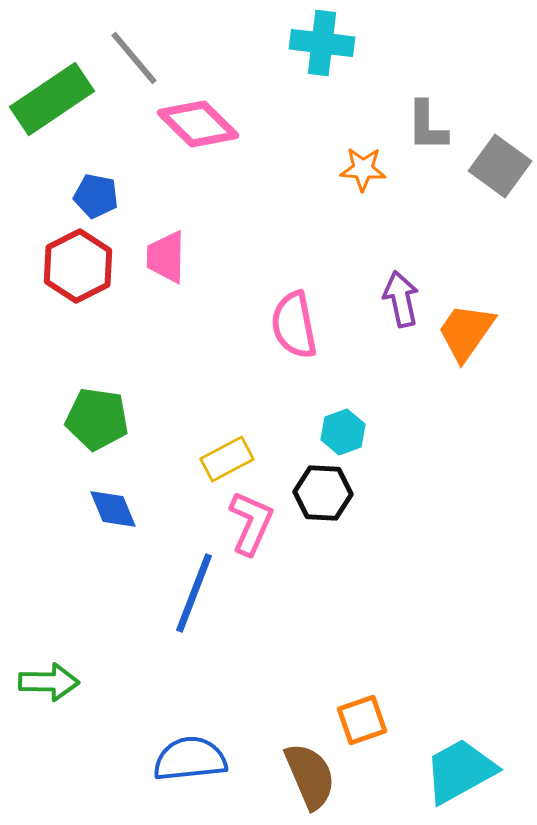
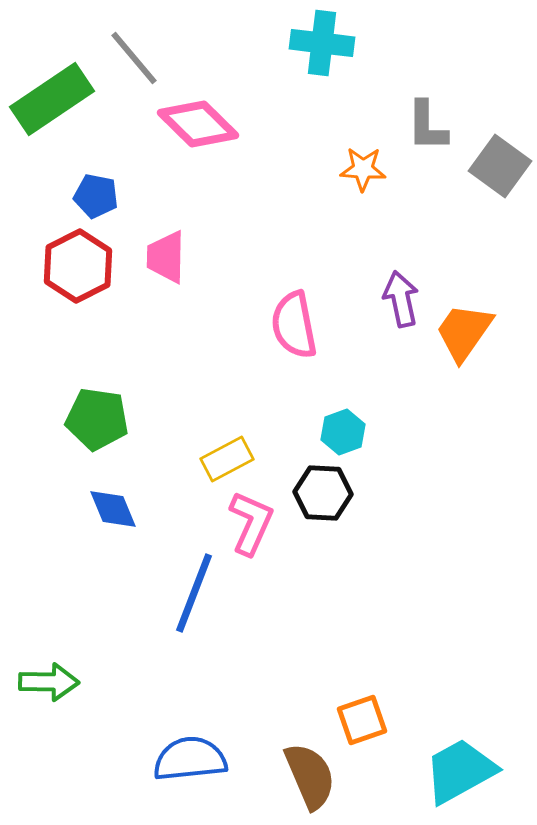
orange trapezoid: moved 2 px left
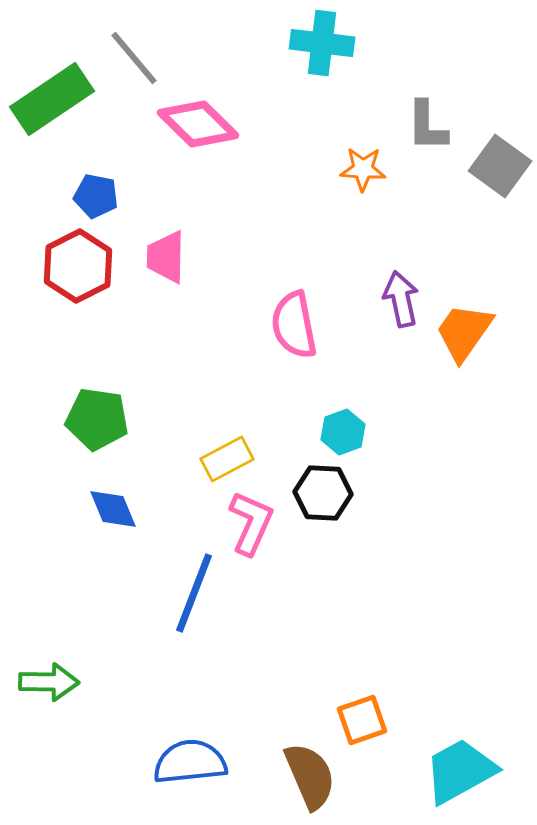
blue semicircle: moved 3 px down
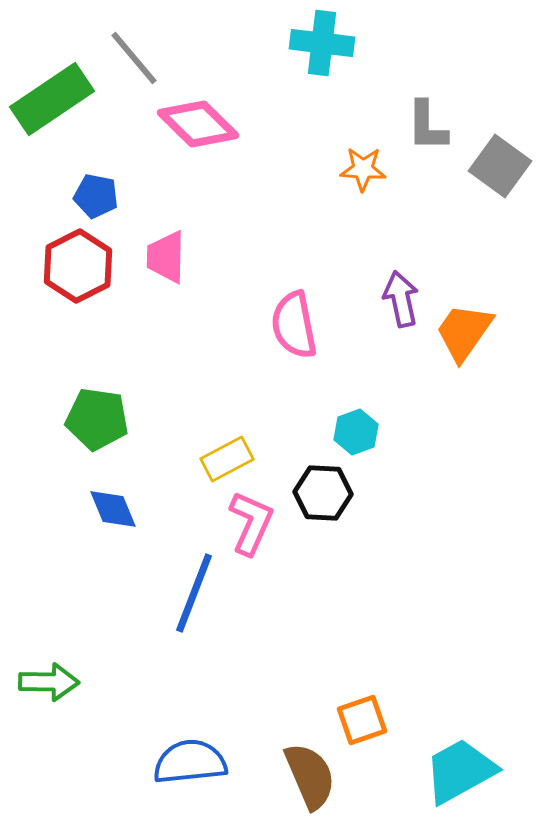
cyan hexagon: moved 13 px right
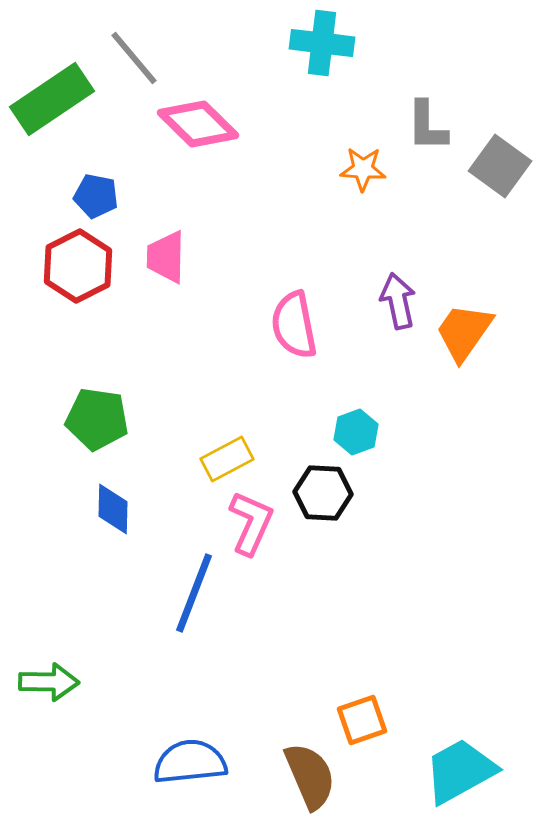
purple arrow: moved 3 px left, 2 px down
blue diamond: rotated 24 degrees clockwise
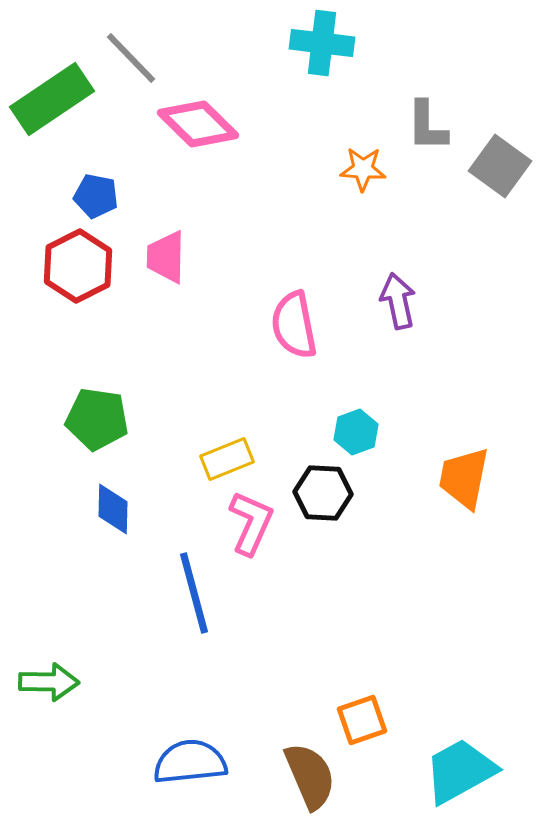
gray line: moved 3 px left; rotated 4 degrees counterclockwise
orange trapezoid: moved 146 px down; rotated 24 degrees counterclockwise
yellow rectangle: rotated 6 degrees clockwise
blue line: rotated 36 degrees counterclockwise
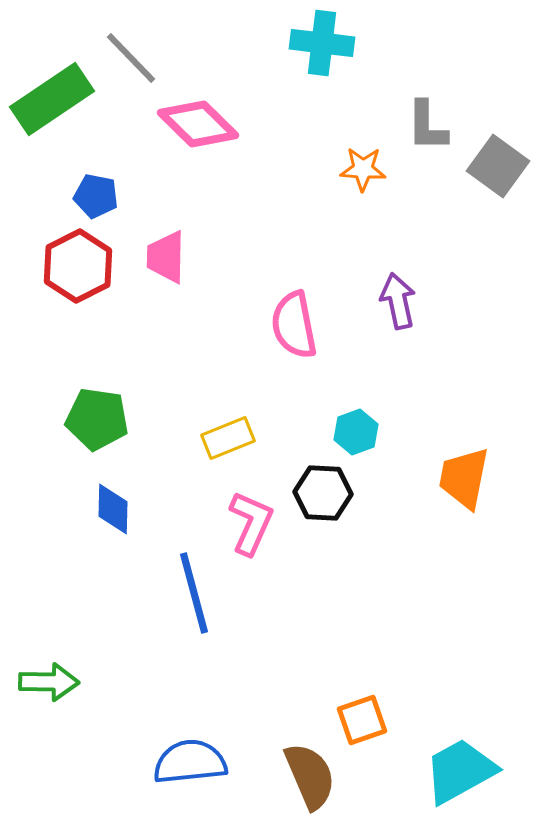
gray square: moved 2 px left
yellow rectangle: moved 1 px right, 21 px up
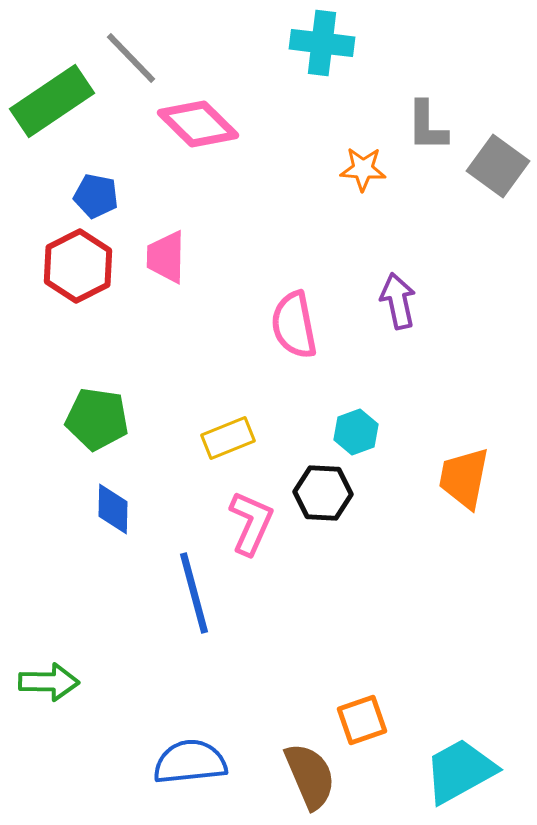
green rectangle: moved 2 px down
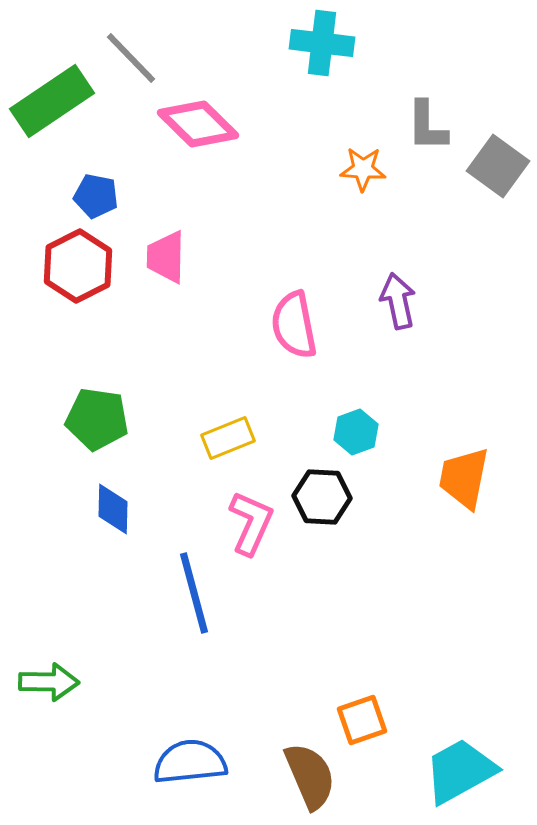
black hexagon: moved 1 px left, 4 px down
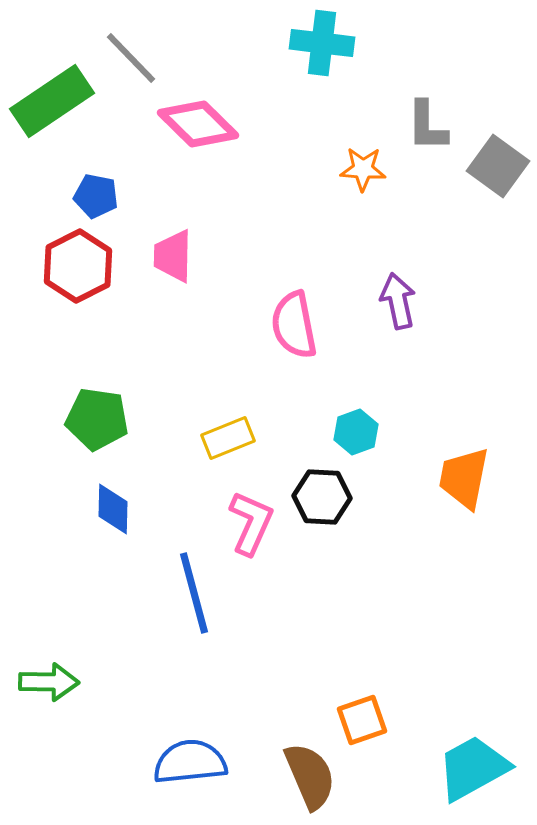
pink trapezoid: moved 7 px right, 1 px up
cyan trapezoid: moved 13 px right, 3 px up
